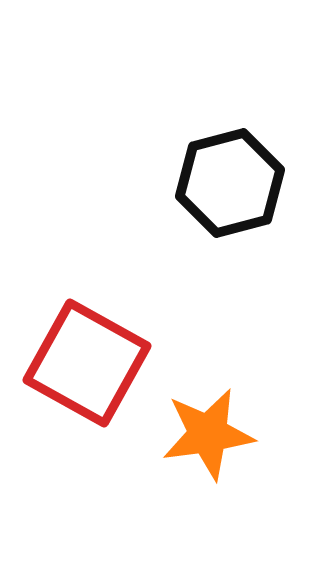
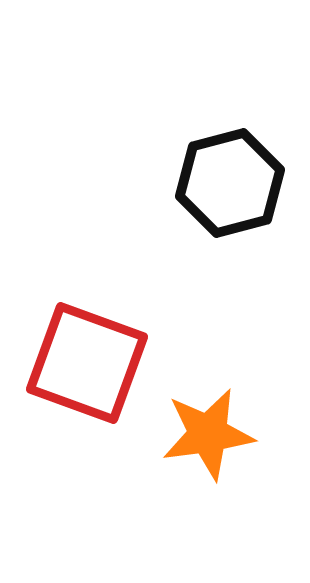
red square: rotated 9 degrees counterclockwise
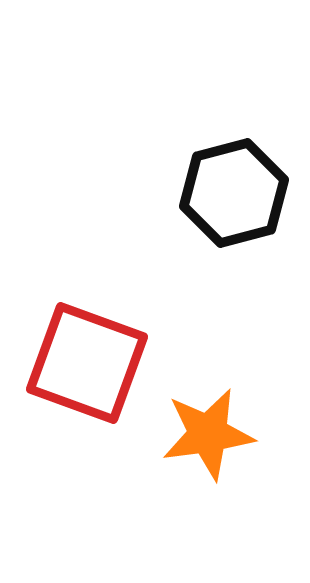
black hexagon: moved 4 px right, 10 px down
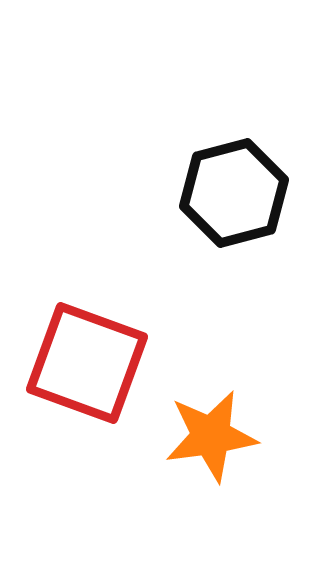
orange star: moved 3 px right, 2 px down
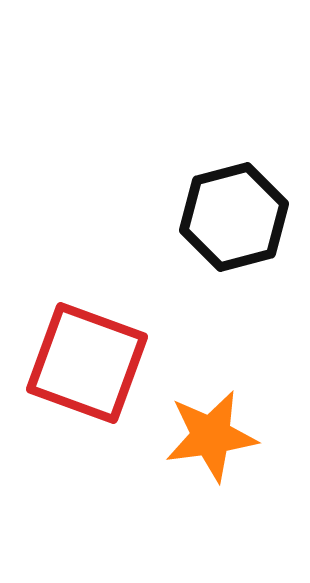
black hexagon: moved 24 px down
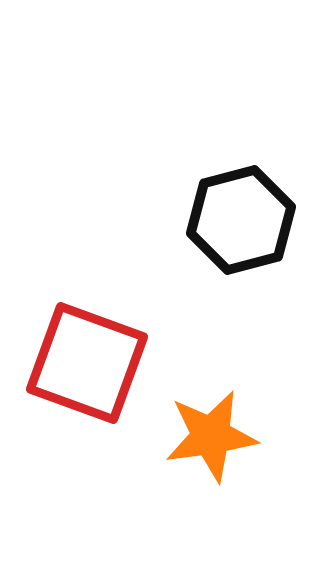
black hexagon: moved 7 px right, 3 px down
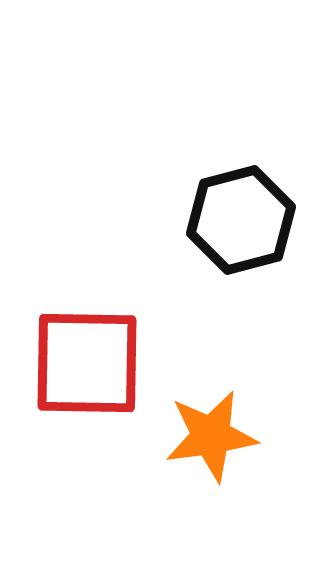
red square: rotated 19 degrees counterclockwise
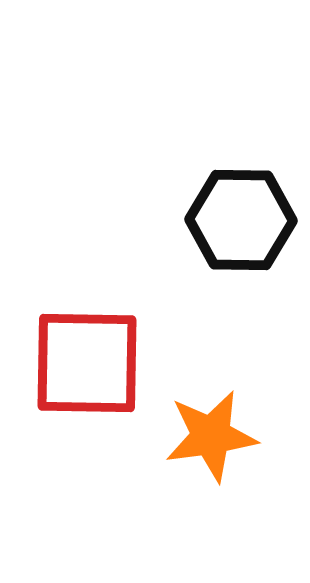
black hexagon: rotated 16 degrees clockwise
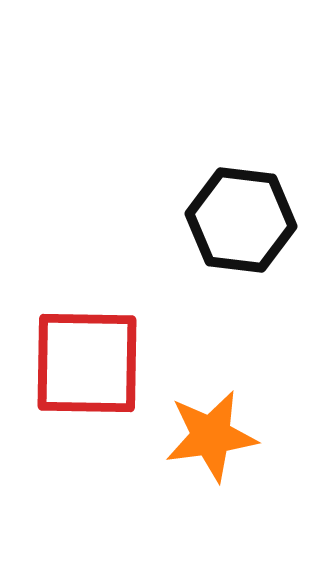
black hexagon: rotated 6 degrees clockwise
